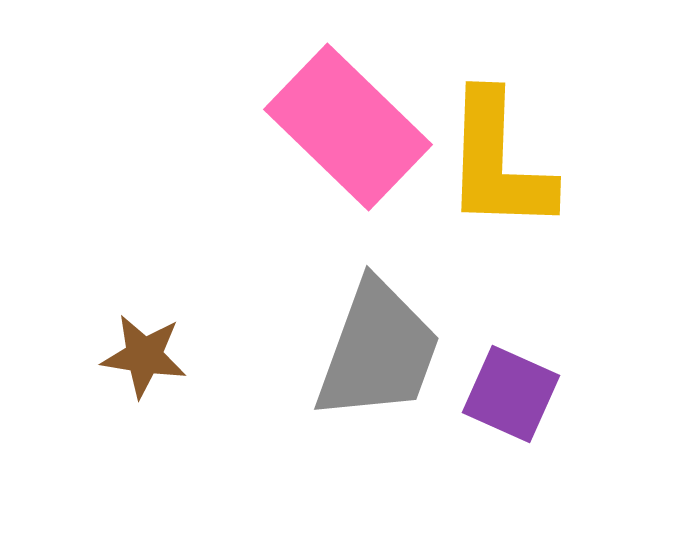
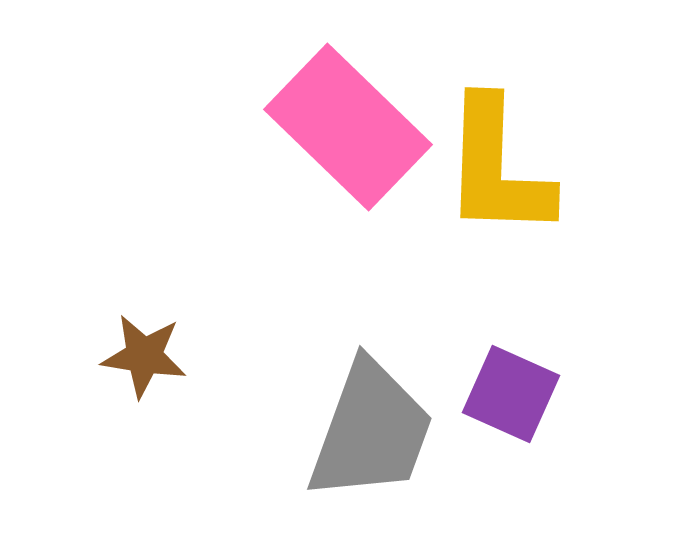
yellow L-shape: moved 1 px left, 6 px down
gray trapezoid: moved 7 px left, 80 px down
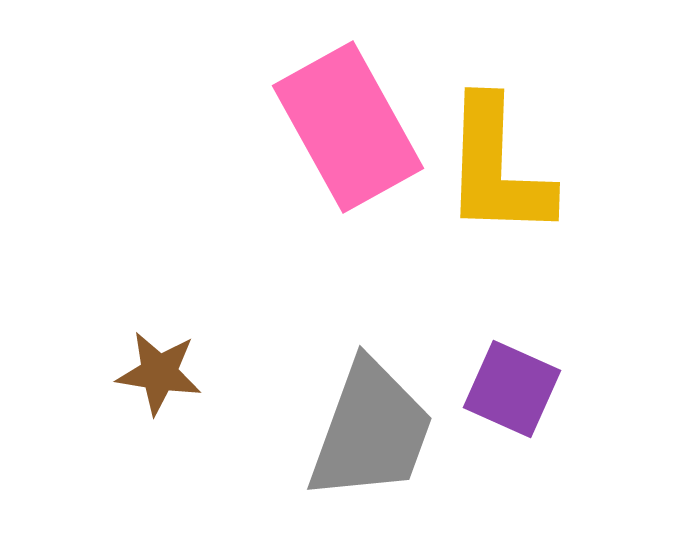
pink rectangle: rotated 17 degrees clockwise
brown star: moved 15 px right, 17 px down
purple square: moved 1 px right, 5 px up
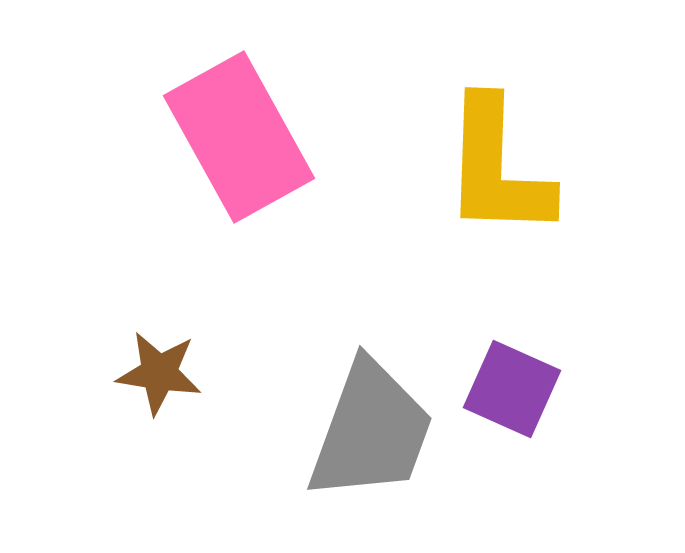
pink rectangle: moved 109 px left, 10 px down
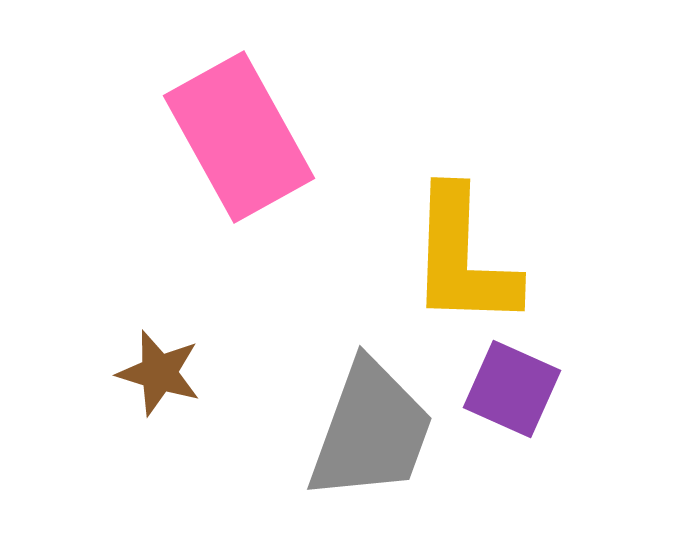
yellow L-shape: moved 34 px left, 90 px down
brown star: rotated 8 degrees clockwise
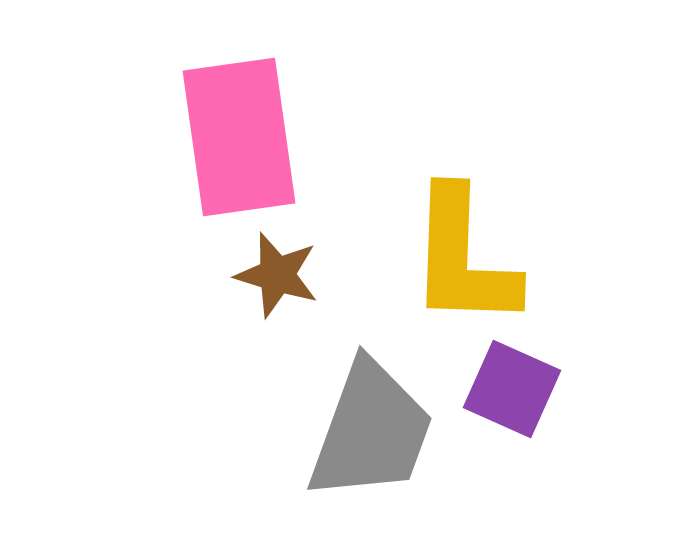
pink rectangle: rotated 21 degrees clockwise
brown star: moved 118 px right, 98 px up
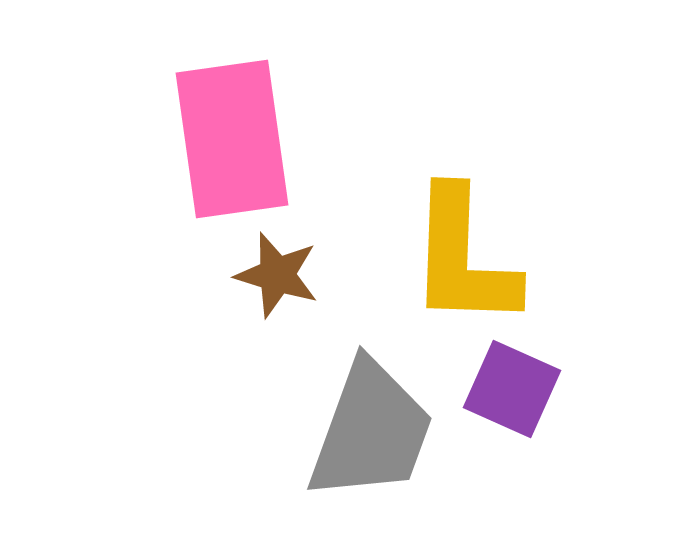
pink rectangle: moved 7 px left, 2 px down
